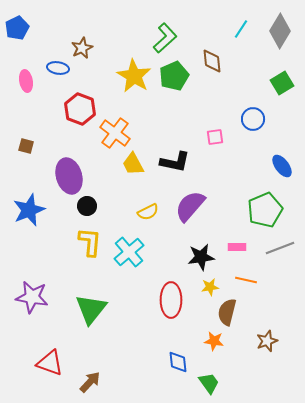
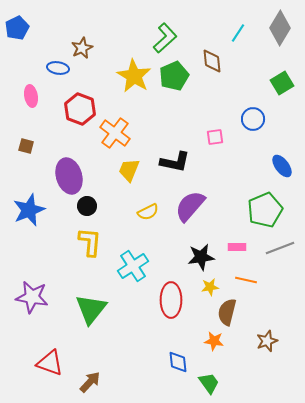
cyan line at (241, 29): moved 3 px left, 4 px down
gray diamond at (280, 31): moved 3 px up
pink ellipse at (26, 81): moved 5 px right, 15 px down
yellow trapezoid at (133, 164): moved 4 px left, 6 px down; rotated 50 degrees clockwise
cyan cross at (129, 252): moved 4 px right, 14 px down; rotated 8 degrees clockwise
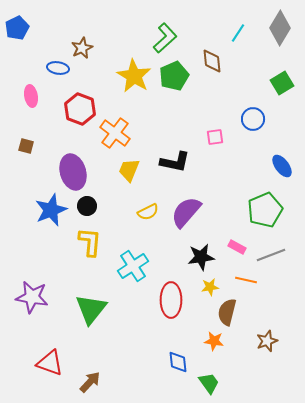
purple ellipse at (69, 176): moved 4 px right, 4 px up
purple semicircle at (190, 206): moved 4 px left, 6 px down
blue star at (29, 210): moved 22 px right
pink rectangle at (237, 247): rotated 30 degrees clockwise
gray line at (280, 248): moved 9 px left, 7 px down
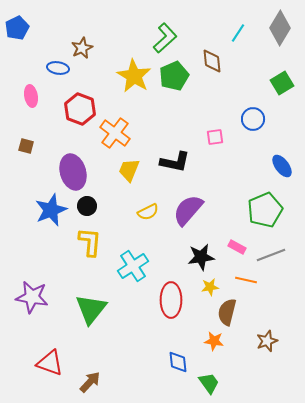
purple semicircle at (186, 212): moved 2 px right, 2 px up
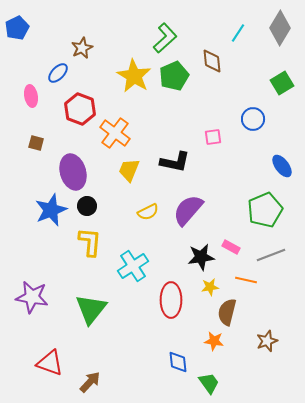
blue ellipse at (58, 68): moved 5 px down; rotated 55 degrees counterclockwise
pink square at (215, 137): moved 2 px left
brown square at (26, 146): moved 10 px right, 3 px up
pink rectangle at (237, 247): moved 6 px left
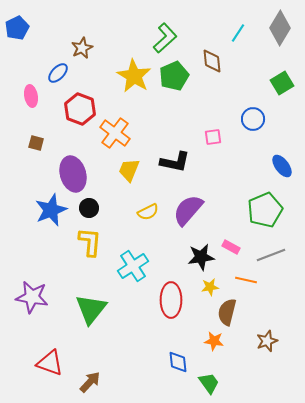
purple ellipse at (73, 172): moved 2 px down
black circle at (87, 206): moved 2 px right, 2 px down
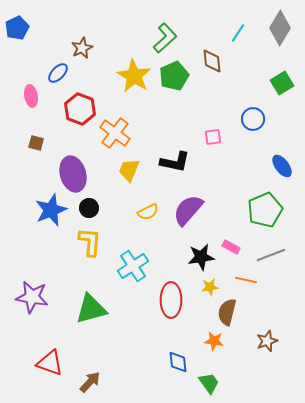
green triangle at (91, 309): rotated 36 degrees clockwise
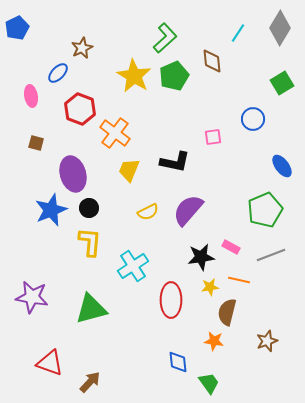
orange line at (246, 280): moved 7 px left
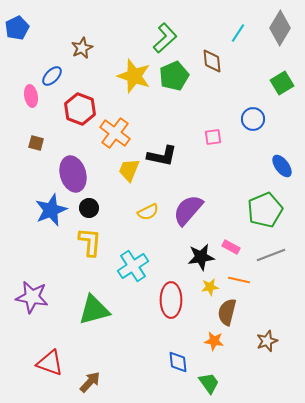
blue ellipse at (58, 73): moved 6 px left, 3 px down
yellow star at (134, 76): rotated 12 degrees counterclockwise
black L-shape at (175, 162): moved 13 px left, 6 px up
green triangle at (91, 309): moved 3 px right, 1 px down
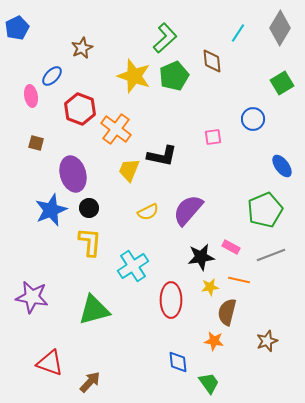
orange cross at (115, 133): moved 1 px right, 4 px up
